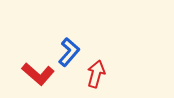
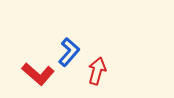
red arrow: moved 1 px right, 3 px up
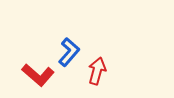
red L-shape: moved 1 px down
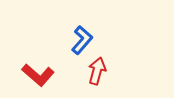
blue L-shape: moved 13 px right, 12 px up
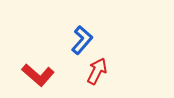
red arrow: rotated 12 degrees clockwise
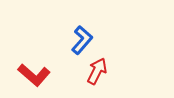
red L-shape: moved 4 px left
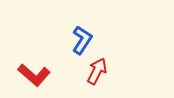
blue L-shape: rotated 8 degrees counterclockwise
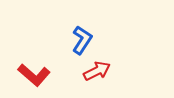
red arrow: rotated 36 degrees clockwise
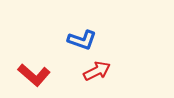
blue L-shape: rotated 76 degrees clockwise
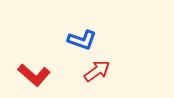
red arrow: rotated 8 degrees counterclockwise
